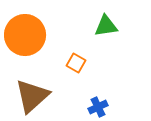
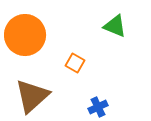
green triangle: moved 9 px right; rotated 30 degrees clockwise
orange square: moved 1 px left
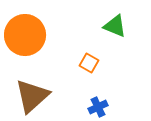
orange square: moved 14 px right
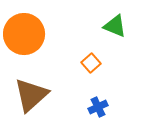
orange circle: moved 1 px left, 1 px up
orange square: moved 2 px right; rotated 18 degrees clockwise
brown triangle: moved 1 px left, 1 px up
